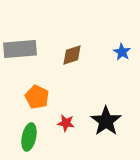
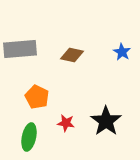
brown diamond: rotated 30 degrees clockwise
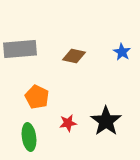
brown diamond: moved 2 px right, 1 px down
red star: moved 2 px right; rotated 18 degrees counterclockwise
green ellipse: rotated 20 degrees counterclockwise
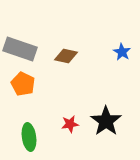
gray rectangle: rotated 24 degrees clockwise
brown diamond: moved 8 px left
orange pentagon: moved 14 px left, 13 px up
red star: moved 2 px right, 1 px down
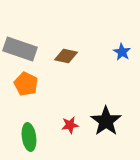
orange pentagon: moved 3 px right
red star: moved 1 px down
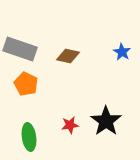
brown diamond: moved 2 px right
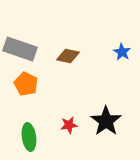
red star: moved 1 px left
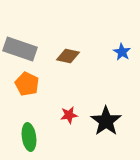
orange pentagon: moved 1 px right
red star: moved 10 px up
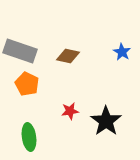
gray rectangle: moved 2 px down
red star: moved 1 px right, 4 px up
